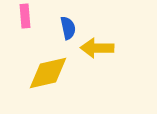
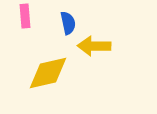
blue semicircle: moved 5 px up
yellow arrow: moved 3 px left, 2 px up
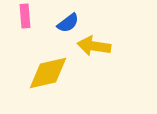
blue semicircle: rotated 65 degrees clockwise
yellow arrow: rotated 8 degrees clockwise
